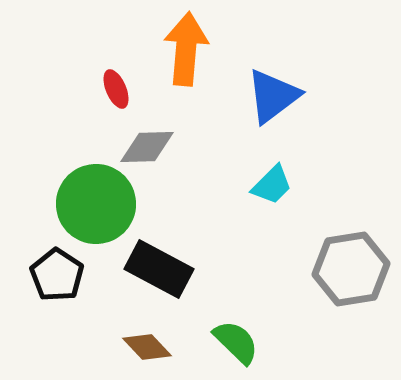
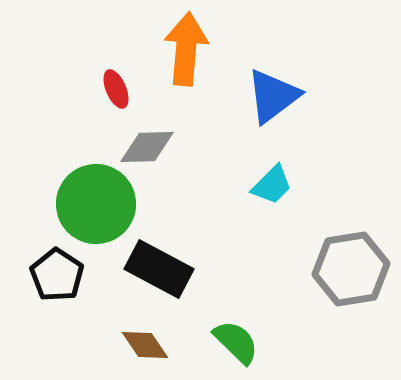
brown diamond: moved 2 px left, 2 px up; rotated 9 degrees clockwise
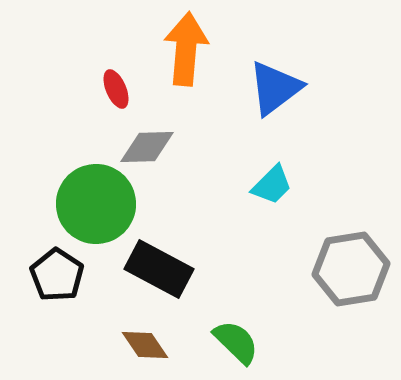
blue triangle: moved 2 px right, 8 px up
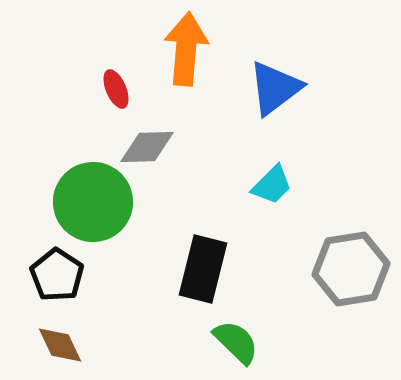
green circle: moved 3 px left, 2 px up
black rectangle: moved 44 px right; rotated 76 degrees clockwise
brown diamond: moved 85 px left; rotated 9 degrees clockwise
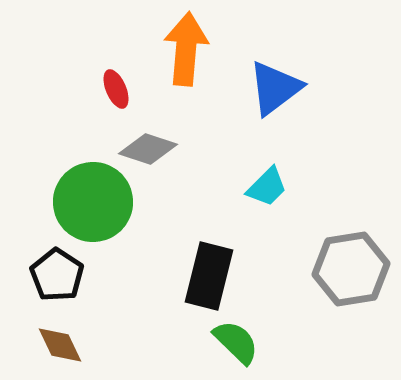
gray diamond: moved 1 px right, 2 px down; rotated 20 degrees clockwise
cyan trapezoid: moved 5 px left, 2 px down
black rectangle: moved 6 px right, 7 px down
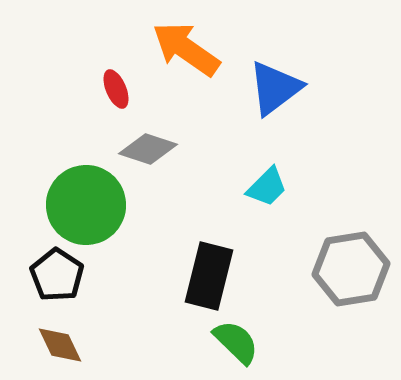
orange arrow: rotated 60 degrees counterclockwise
green circle: moved 7 px left, 3 px down
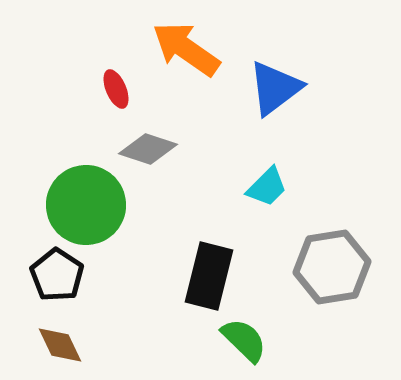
gray hexagon: moved 19 px left, 2 px up
green semicircle: moved 8 px right, 2 px up
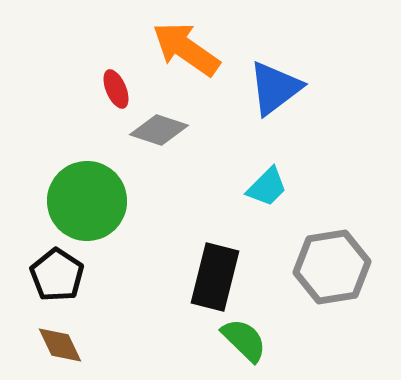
gray diamond: moved 11 px right, 19 px up
green circle: moved 1 px right, 4 px up
black rectangle: moved 6 px right, 1 px down
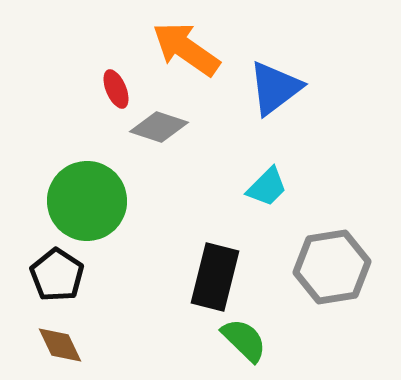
gray diamond: moved 3 px up
